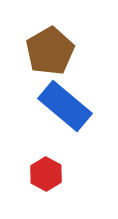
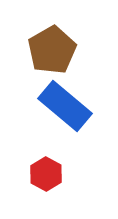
brown pentagon: moved 2 px right, 1 px up
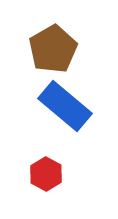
brown pentagon: moved 1 px right, 1 px up
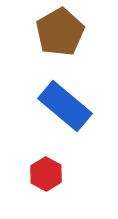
brown pentagon: moved 7 px right, 17 px up
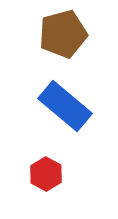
brown pentagon: moved 3 px right, 2 px down; rotated 15 degrees clockwise
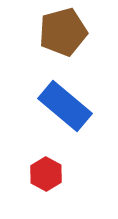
brown pentagon: moved 2 px up
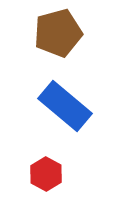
brown pentagon: moved 5 px left, 1 px down
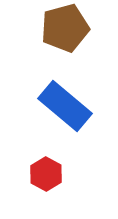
brown pentagon: moved 7 px right, 5 px up
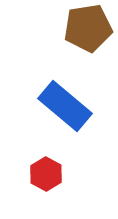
brown pentagon: moved 23 px right; rotated 6 degrees clockwise
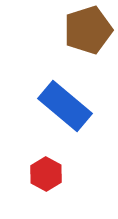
brown pentagon: moved 2 px down; rotated 9 degrees counterclockwise
